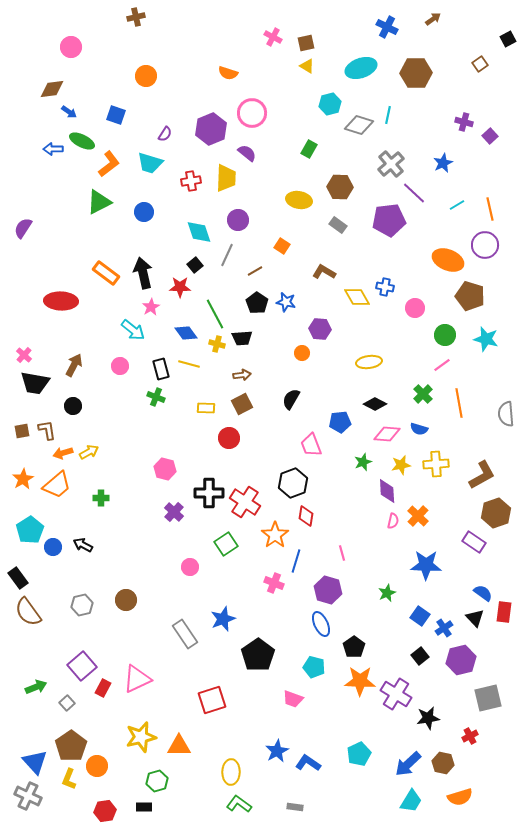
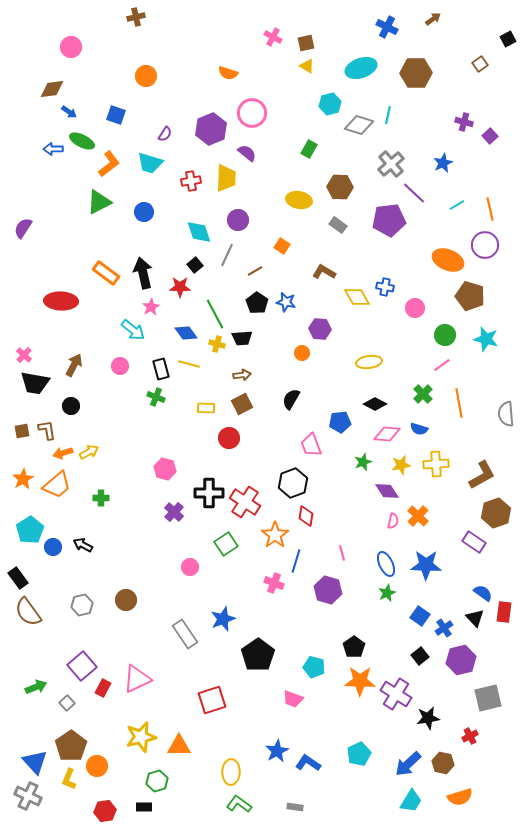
black circle at (73, 406): moved 2 px left
purple diamond at (387, 491): rotated 30 degrees counterclockwise
blue ellipse at (321, 624): moved 65 px right, 60 px up
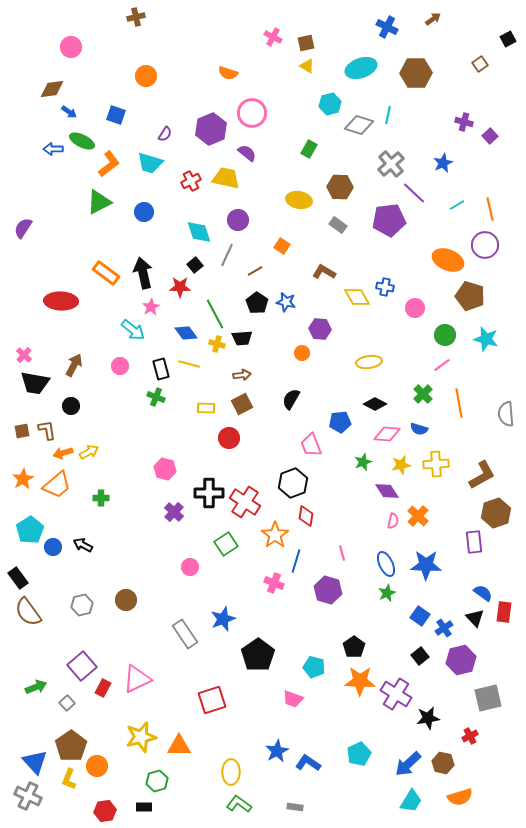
yellow trapezoid at (226, 178): rotated 80 degrees counterclockwise
red cross at (191, 181): rotated 18 degrees counterclockwise
purple rectangle at (474, 542): rotated 50 degrees clockwise
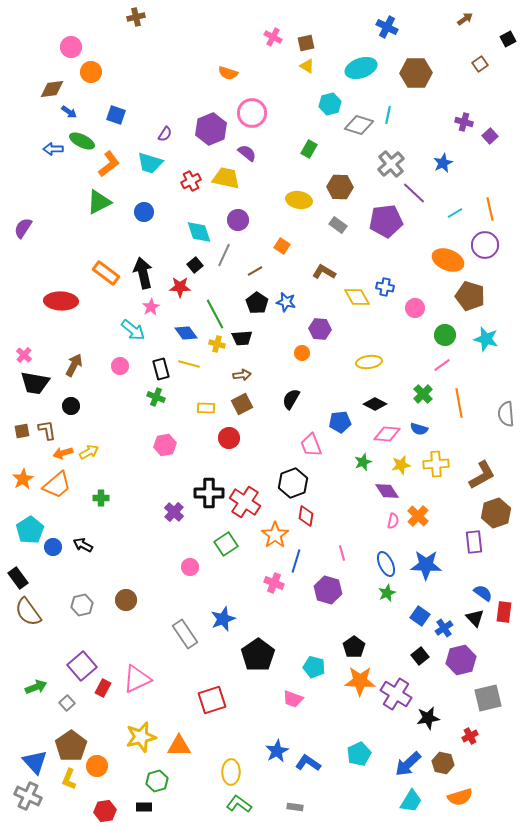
brown arrow at (433, 19): moved 32 px right
orange circle at (146, 76): moved 55 px left, 4 px up
cyan line at (457, 205): moved 2 px left, 8 px down
purple pentagon at (389, 220): moved 3 px left, 1 px down
gray line at (227, 255): moved 3 px left
pink hexagon at (165, 469): moved 24 px up; rotated 25 degrees counterclockwise
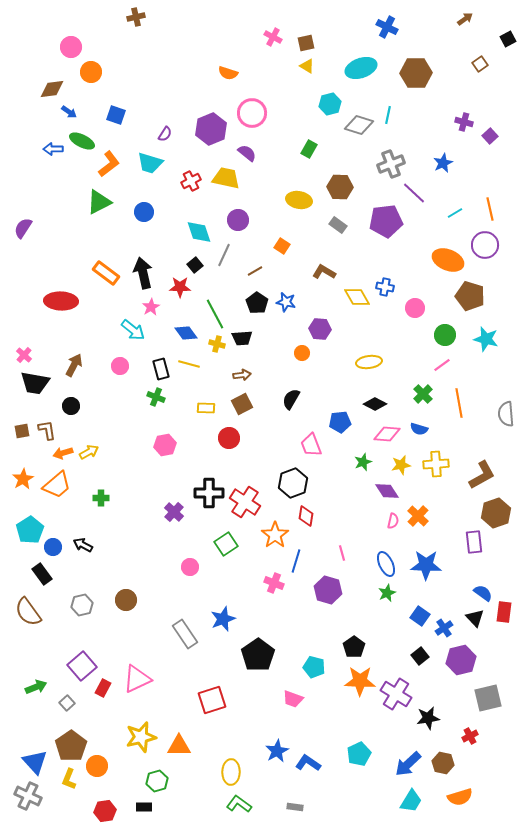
gray cross at (391, 164): rotated 20 degrees clockwise
black rectangle at (18, 578): moved 24 px right, 4 px up
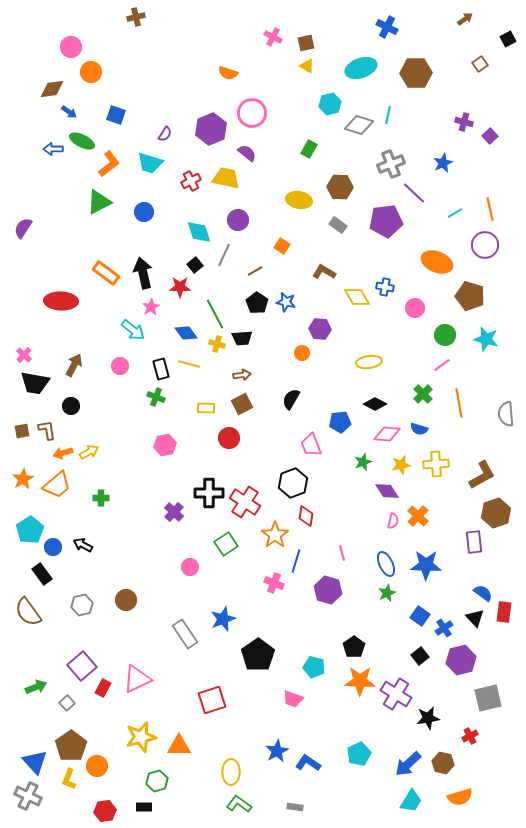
orange ellipse at (448, 260): moved 11 px left, 2 px down
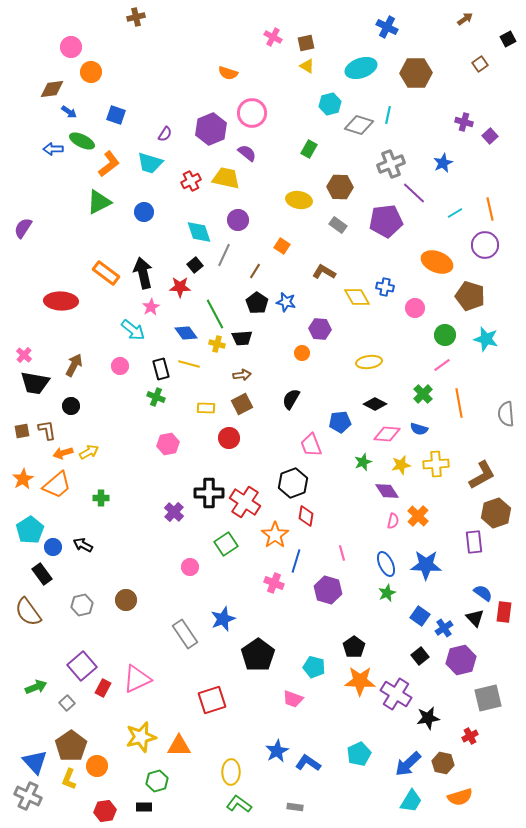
brown line at (255, 271): rotated 28 degrees counterclockwise
pink hexagon at (165, 445): moved 3 px right, 1 px up
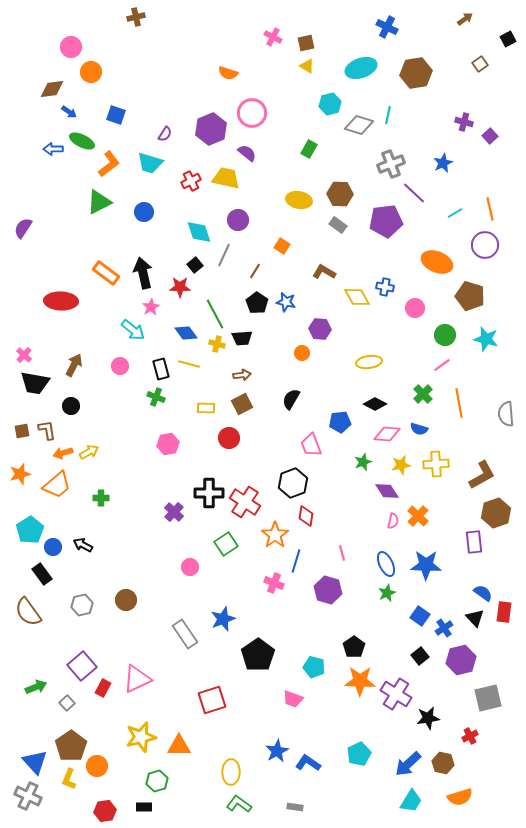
brown hexagon at (416, 73): rotated 8 degrees counterclockwise
brown hexagon at (340, 187): moved 7 px down
orange star at (23, 479): moved 3 px left, 5 px up; rotated 15 degrees clockwise
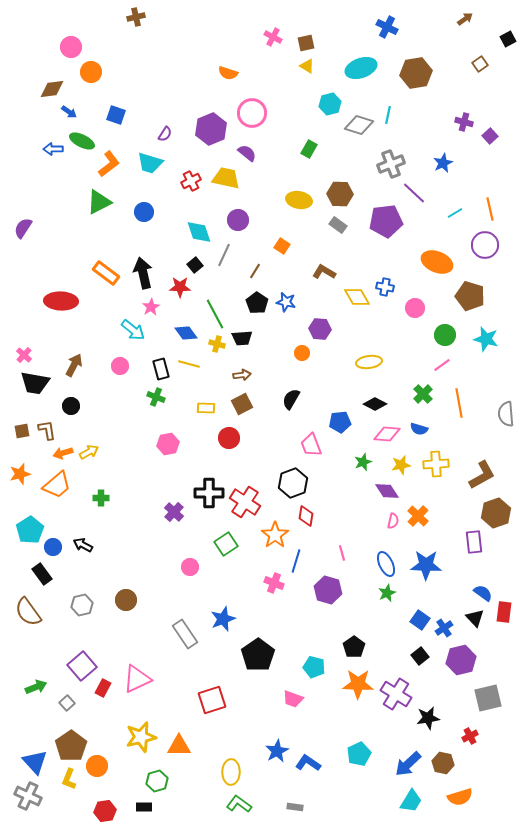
blue square at (420, 616): moved 4 px down
orange star at (360, 681): moved 2 px left, 3 px down
